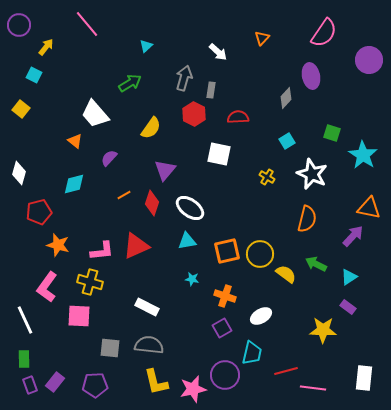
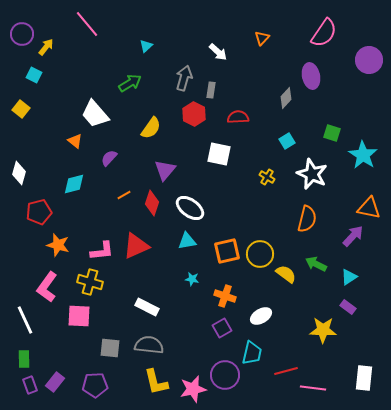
purple circle at (19, 25): moved 3 px right, 9 px down
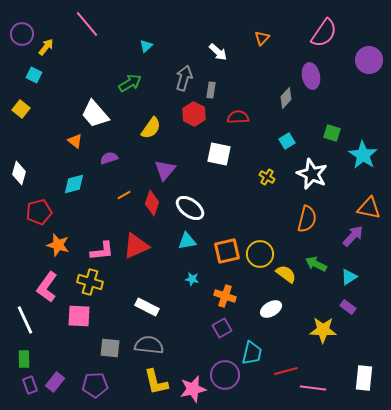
purple semicircle at (109, 158): rotated 30 degrees clockwise
white ellipse at (261, 316): moved 10 px right, 7 px up
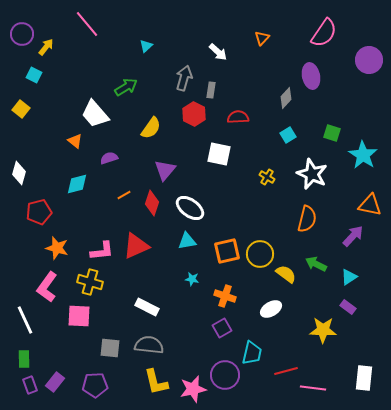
green arrow at (130, 83): moved 4 px left, 4 px down
cyan square at (287, 141): moved 1 px right, 6 px up
cyan diamond at (74, 184): moved 3 px right
orange triangle at (369, 208): moved 1 px right, 3 px up
orange star at (58, 245): moved 1 px left, 3 px down
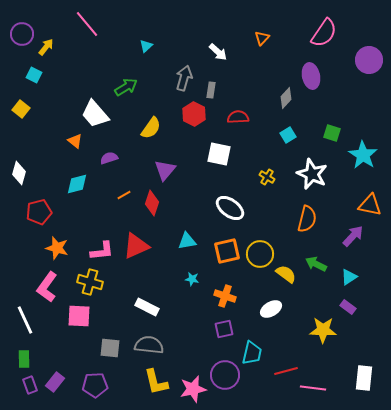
white ellipse at (190, 208): moved 40 px right
purple square at (222, 328): moved 2 px right, 1 px down; rotated 18 degrees clockwise
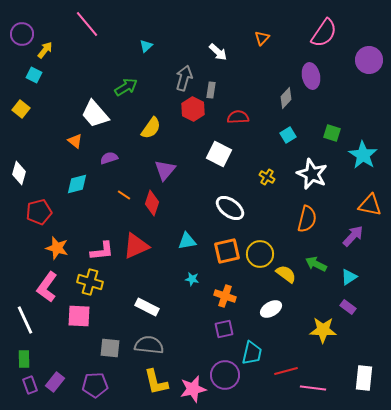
yellow arrow at (46, 47): moved 1 px left, 3 px down
red hexagon at (194, 114): moved 1 px left, 5 px up
white square at (219, 154): rotated 15 degrees clockwise
orange line at (124, 195): rotated 64 degrees clockwise
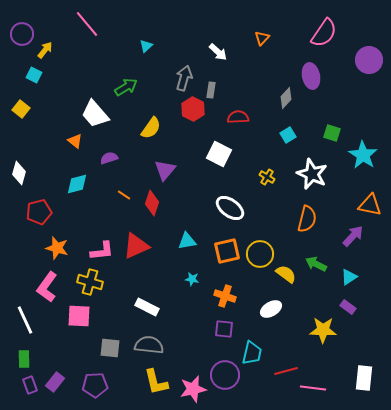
purple square at (224, 329): rotated 18 degrees clockwise
